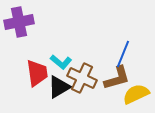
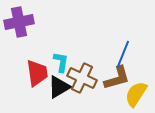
cyan L-shape: rotated 120 degrees counterclockwise
yellow semicircle: rotated 32 degrees counterclockwise
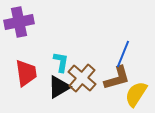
red trapezoid: moved 11 px left
brown cross: rotated 16 degrees clockwise
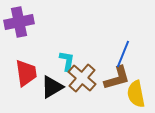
cyan L-shape: moved 6 px right, 1 px up
black triangle: moved 7 px left
yellow semicircle: rotated 44 degrees counterclockwise
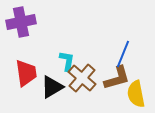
purple cross: moved 2 px right
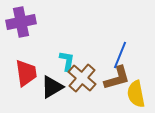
blue line: moved 3 px left, 1 px down
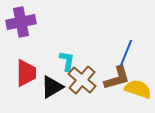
blue line: moved 6 px right, 2 px up
red trapezoid: rotated 8 degrees clockwise
brown cross: moved 2 px down
yellow semicircle: moved 2 px right, 5 px up; rotated 120 degrees clockwise
